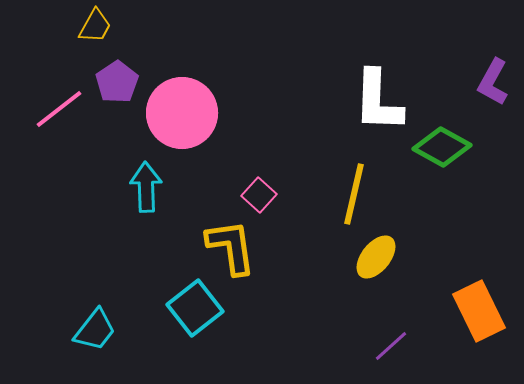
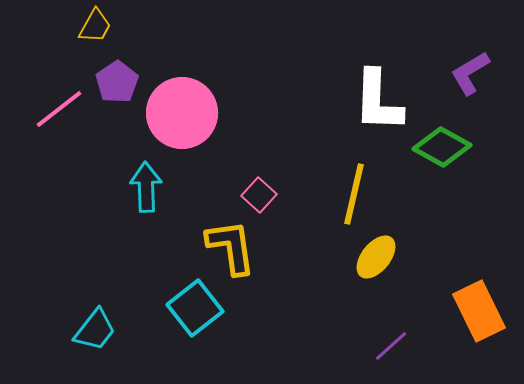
purple L-shape: moved 23 px left, 9 px up; rotated 30 degrees clockwise
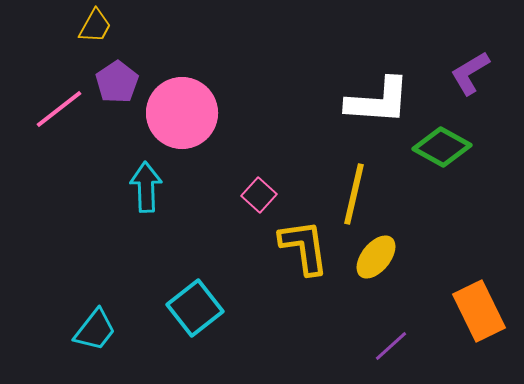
white L-shape: rotated 88 degrees counterclockwise
yellow L-shape: moved 73 px right
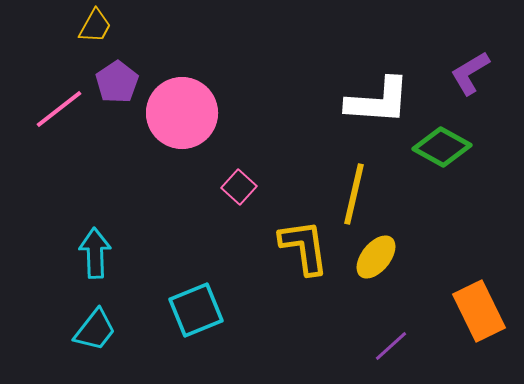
cyan arrow: moved 51 px left, 66 px down
pink square: moved 20 px left, 8 px up
cyan square: moved 1 px right, 2 px down; rotated 16 degrees clockwise
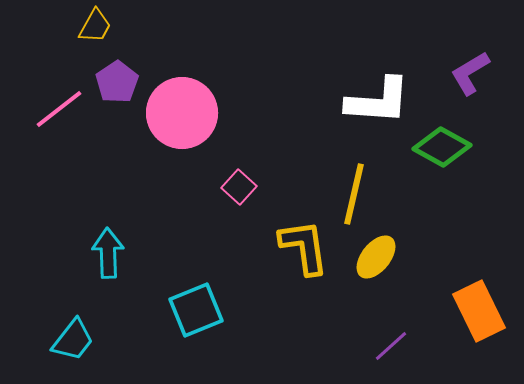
cyan arrow: moved 13 px right
cyan trapezoid: moved 22 px left, 10 px down
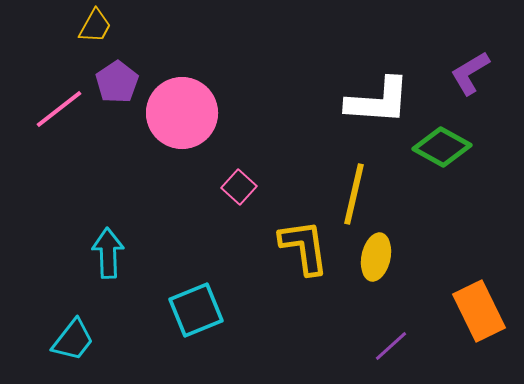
yellow ellipse: rotated 27 degrees counterclockwise
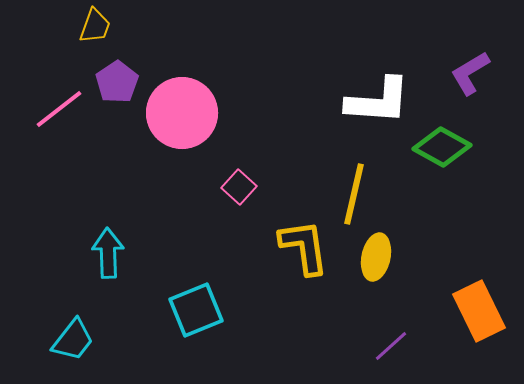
yellow trapezoid: rotated 9 degrees counterclockwise
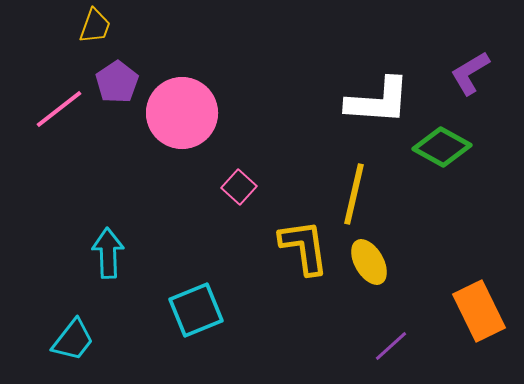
yellow ellipse: moved 7 px left, 5 px down; rotated 42 degrees counterclockwise
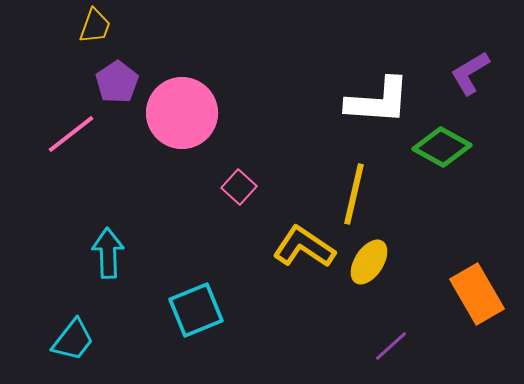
pink line: moved 12 px right, 25 px down
yellow L-shape: rotated 48 degrees counterclockwise
yellow ellipse: rotated 63 degrees clockwise
orange rectangle: moved 2 px left, 17 px up; rotated 4 degrees counterclockwise
